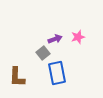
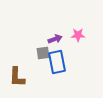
pink star: moved 2 px up; rotated 16 degrees clockwise
gray square: rotated 32 degrees clockwise
blue rectangle: moved 11 px up
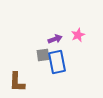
pink star: rotated 24 degrees counterclockwise
gray square: moved 2 px down
brown L-shape: moved 5 px down
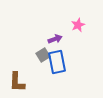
pink star: moved 10 px up
gray square: rotated 24 degrees counterclockwise
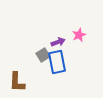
pink star: moved 1 px right, 10 px down
purple arrow: moved 3 px right, 3 px down
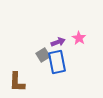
pink star: moved 3 px down; rotated 16 degrees counterclockwise
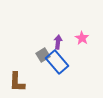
pink star: moved 3 px right
purple arrow: rotated 64 degrees counterclockwise
blue rectangle: rotated 30 degrees counterclockwise
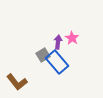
pink star: moved 10 px left
brown L-shape: rotated 40 degrees counterclockwise
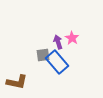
purple arrow: rotated 24 degrees counterclockwise
gray square: rotated 24 degrees clockwise
brown L-shape: rotated 40 degrees counterclockwise
